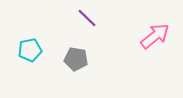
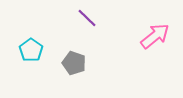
cyan pentagon: moved 1 px right; rotated 25 degrees counterclockwise
gray pentagon: moved 2 px left, 4 px down; rotated 10 degrees clockwise
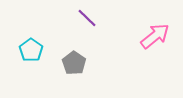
gray pentagon: rotated 15 degrees clockwise
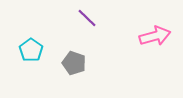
pink arrow: rotated 24 degrees clockwise
gray pentagon: rotated 15 degrees counterclockwise
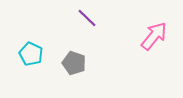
pink arrow: moved 1 px left; rotated 36 degrees counterclockwise
cyan pentagon: moved 4 px down; rotated 10 degrees counterclockwise
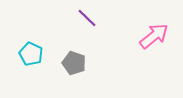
pink arrow: rotated 12 degrees clockwise
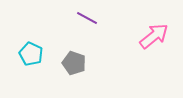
purple line: rotated 15 degrees counterclockwise
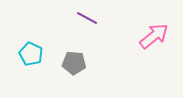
gray pentagon: rotated 15 degrees counterclockwise
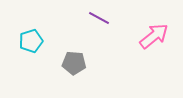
purple line: moved 12 px right
cyan pentagon: moved 13 px up; rotated 30 degrees clockwise
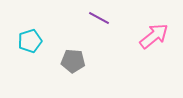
cyan pentagon: moved 1 px left
gray pentagon: moved 1 px left, 2 px up
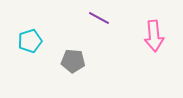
pink arrow: rotated 124 degrees clockwise
